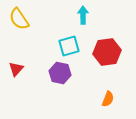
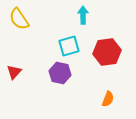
red triangle: moved 2 px left, 3 px down
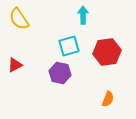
red triangle: moved 1 px right, 7 px up; rotated 21 degrees clockwise
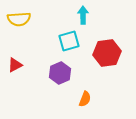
yellow semicircle: rotated 60 degrees counterclockwise
cyan square: moved 5 px up
red hexagon: moved 1 px down
purple hexagon: rotated 25 degrees clockwise
orange semicircle: moved 23 px left
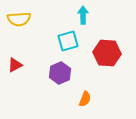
cyan square: moved 1 px left
red hexagon: rotated 12 degrees clockwise
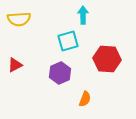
red hexagon: moved 6 px down
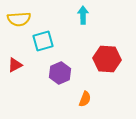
cyan square: moved 25 px left
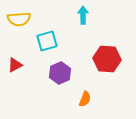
cyan square: moved 4 px right
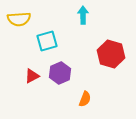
red hexagon: moved 4 px right, 5 px up; rotated 12 degrees clockwise
red triangle: moved 17 px right, 11 px down
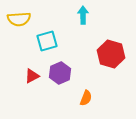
orange semicircle: moved 1 px right, 1 px up
